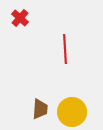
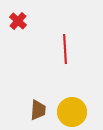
red cross: moved 2 px left, 3 px down
brown trapezoid: moved 2 px left, 1 px down
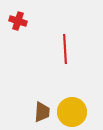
red cross: rotated 24 degrees counterclockwise
brown trapezoid: moved 4 px right, 2 px down
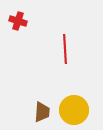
yellow circle: moved 2 px right, 2 px up
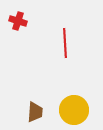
red line: moved 6 px up
brown trapezoid: moved 7 px left
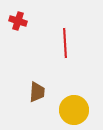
brown trapezoid: moved 2 px right, 20 px up
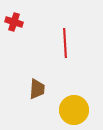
red cross: moved 4 px left, 1 px down
brown trapezoid: moved 3 px up
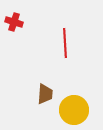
brown trapezoid: moved 8 px right, 5 px down
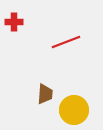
red cross: rotated 18 degrees counterclockwise
red line: moved 1 px right, 1 px up; rotated 72 degrees clockwise
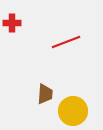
red cross: moved 2 px left, 1 px down
yellow circle: moved 1 px left, 1 px down
